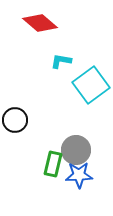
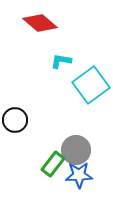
green rectangle: rotated 25 degrees clockwise
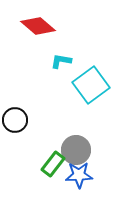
red diamond: moved 2 px left, 3 px down
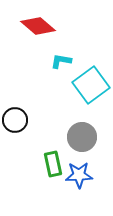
gray circle: moved 6 px right, 13 px up
green rectangle: rotated 50 degrees counterclockwise
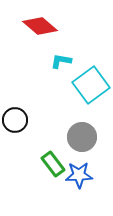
red diamond: moved 2 px right
green rectangle: rotated 25 degrees counterclockwise
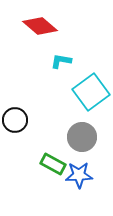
cyan square: moved 7 px down
green rectangle: rotated 25 degrees counterclockwise
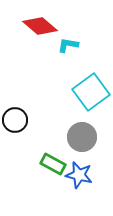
cyan L-shape: moved 7 px right, 16 px up
blue star: rotated 16 degrees clockwise
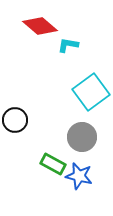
blue star: moved 1 px down
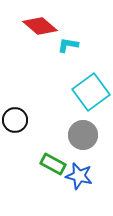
gray circle: moved 1 px right, 2 px up
